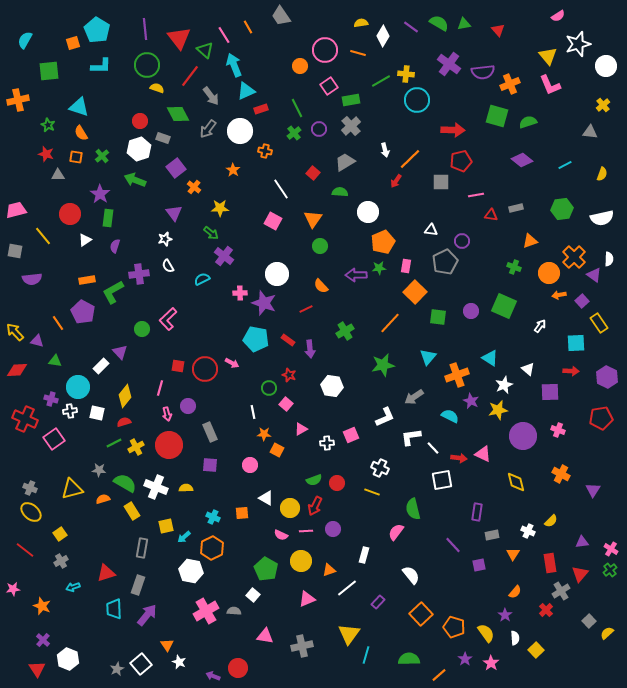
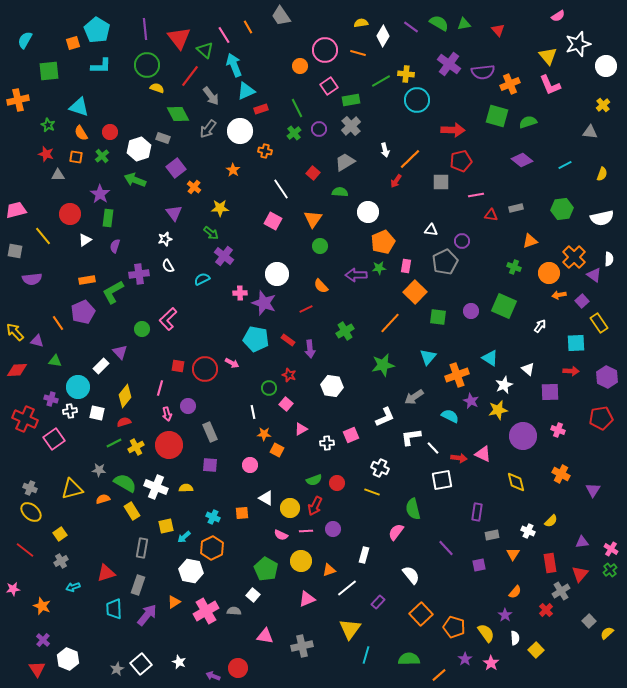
red circle at (140, 121): moved 30 px left, 11 px down
purple pentagon at (83, 312): rotated 20 degrees clockwise
purple line at (453, 545): moved 7 px left, 3 px down
yellow triangle at (349, 634): moved 1 px right, 5 px up
orange triangle at (167, 645): moved 7 px right, 43 px up; rotated 32 degrees clockwise
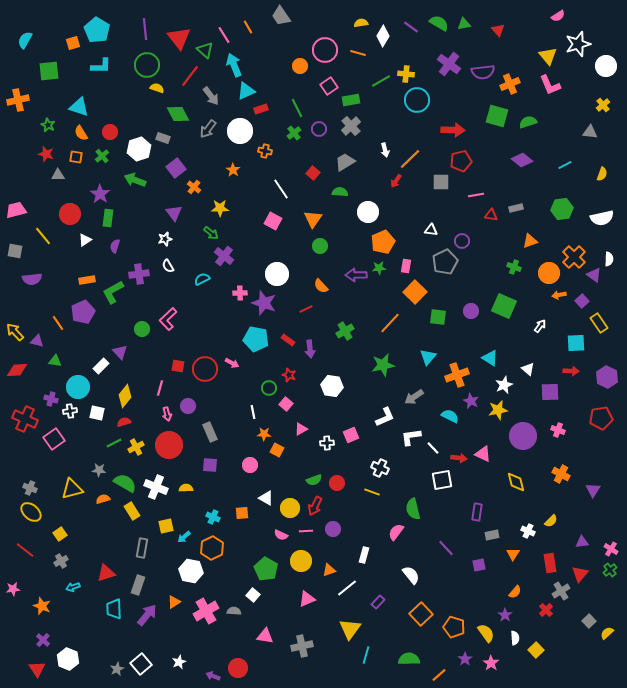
white star at (179, 662): rotated 24 degrees clockwise
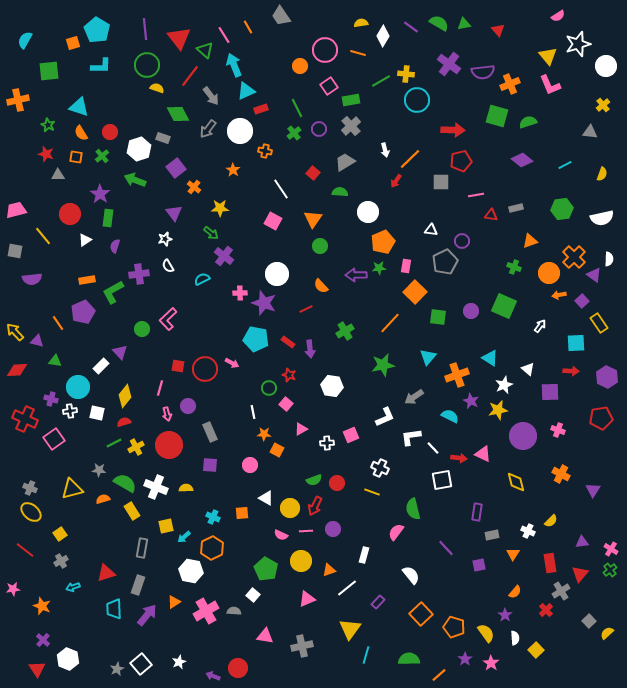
red rectangle at (288, 340): moved 2 px down
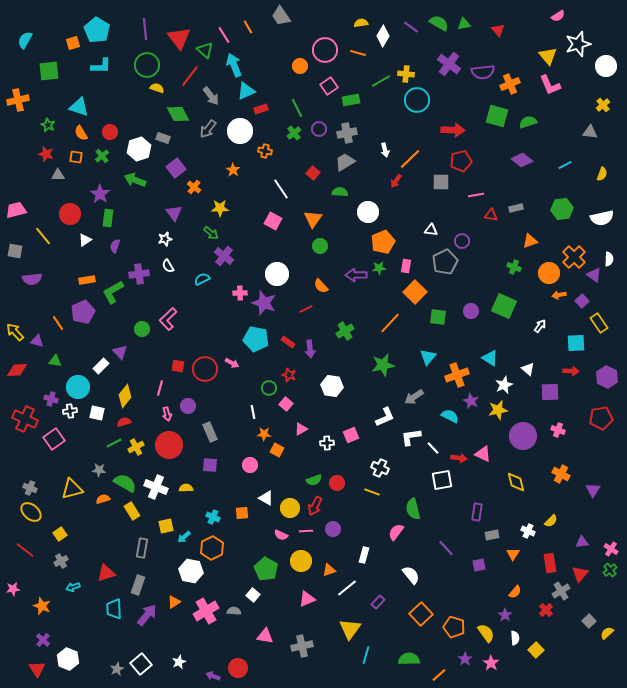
gray cross at (351, 126): moved 4 px left, 7 px down; rotated 30 degrees clockwise
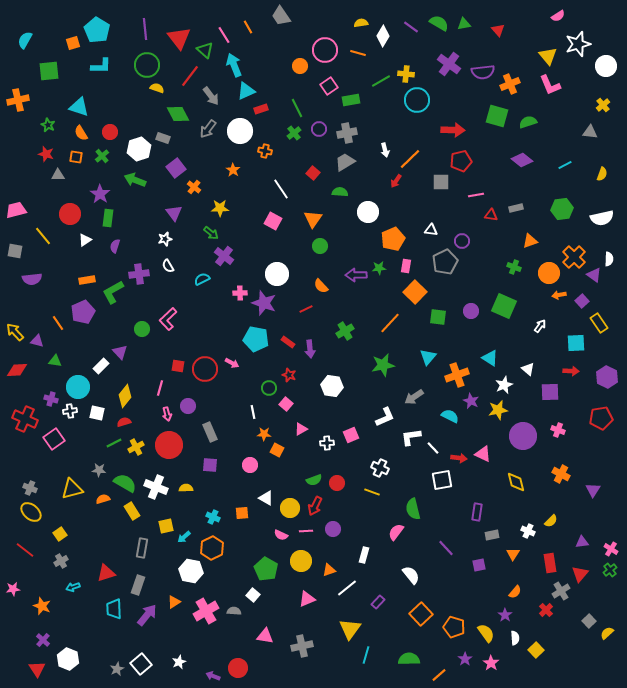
orange pentagon at (383, 242): moved 10 px right, 3 px up
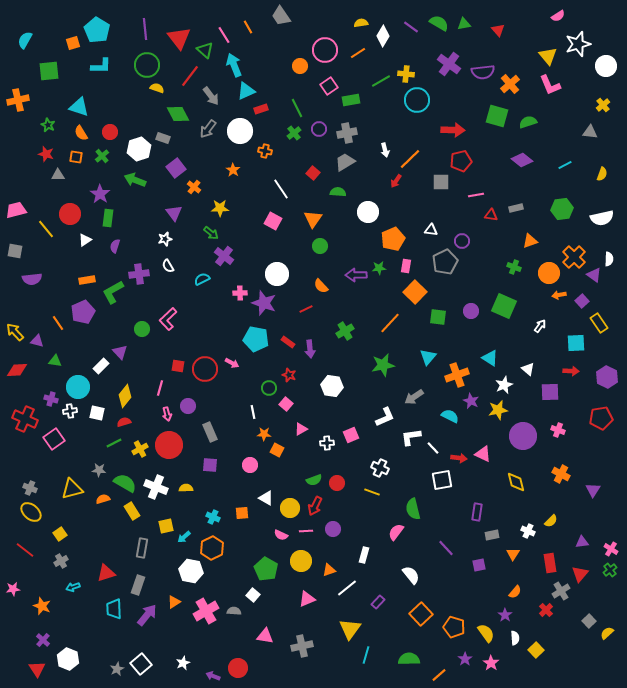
orange line at (358, 53): rotated 49 degrees counterclockwise
orange cross at (510, 84): rotated 18 degrees counterclockwise
green semicircle at (340, 192): moved 2 px left
yellow line at (43, 236): moved 3 px right, 7 px up
yellow cross at (136, 447): moved 4 px right, 2 px down
white star at (179, 662): moved 4 px right, 1 px down
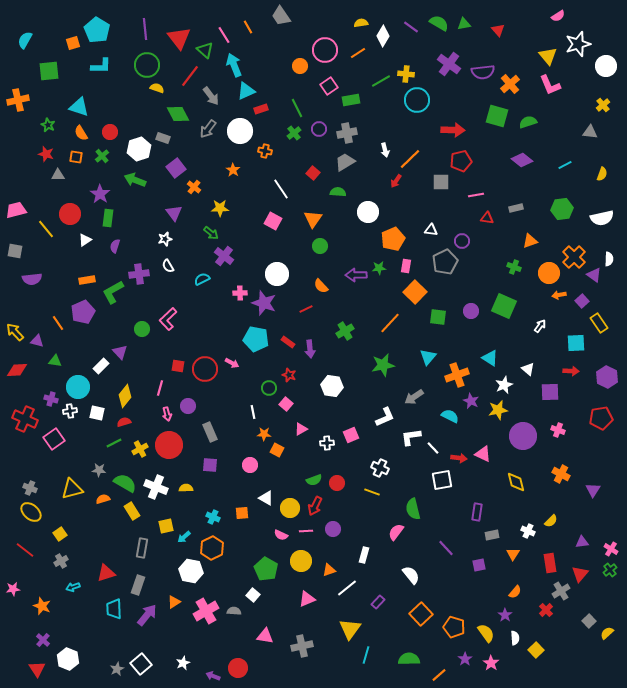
red triangle at (491, 215): moved 4 px left, 3 px down
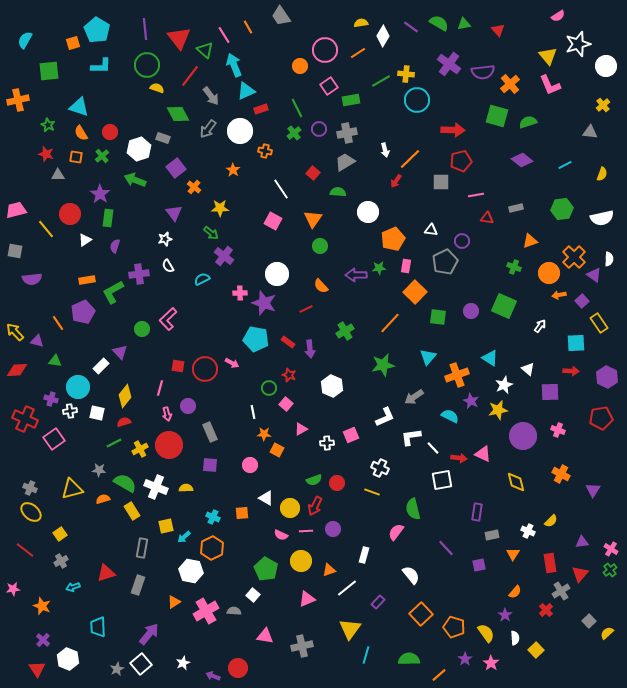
white hexagon at (332, 386): rotated 15 degrees clockwise
cyan trapezoid at (114, 609): moved 16 px left, 18 px down
purple arrow at (147, 615): moved 2 px right, 19 px down
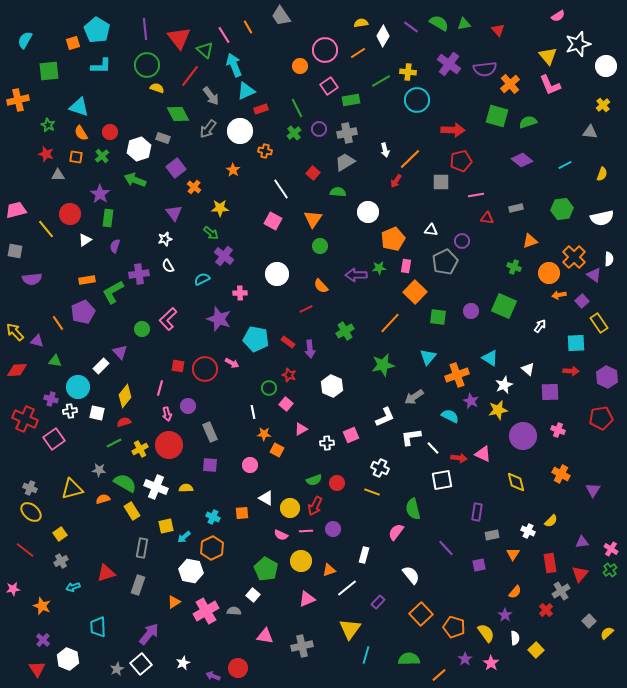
purple semicircle at (483, 72): moved 2 px right, 3 px up
yellow cross at (406, 74): moved 2 px right, 2 px up
purple star at (264, 303): moved 45 px left, 16 px down
